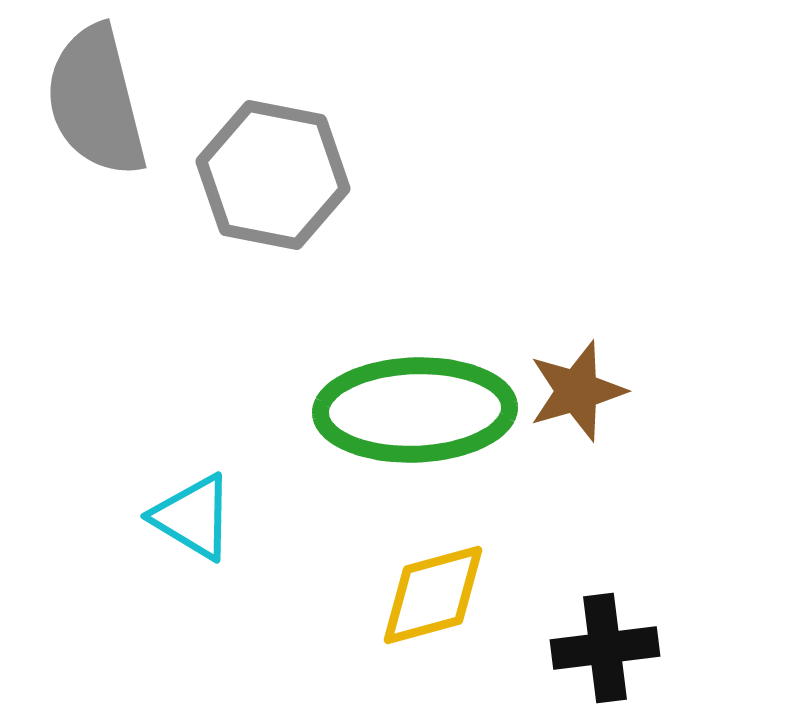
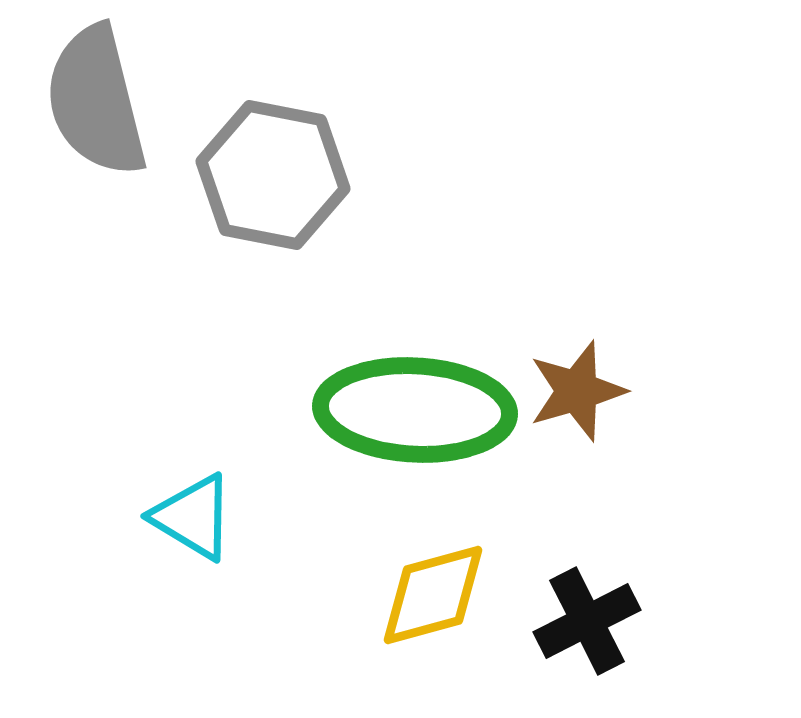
green ellipse: rotated 5 degrees clockwise
black cross: moved 18 px left, 27 px up; rotated 20 degrees counterclockwise
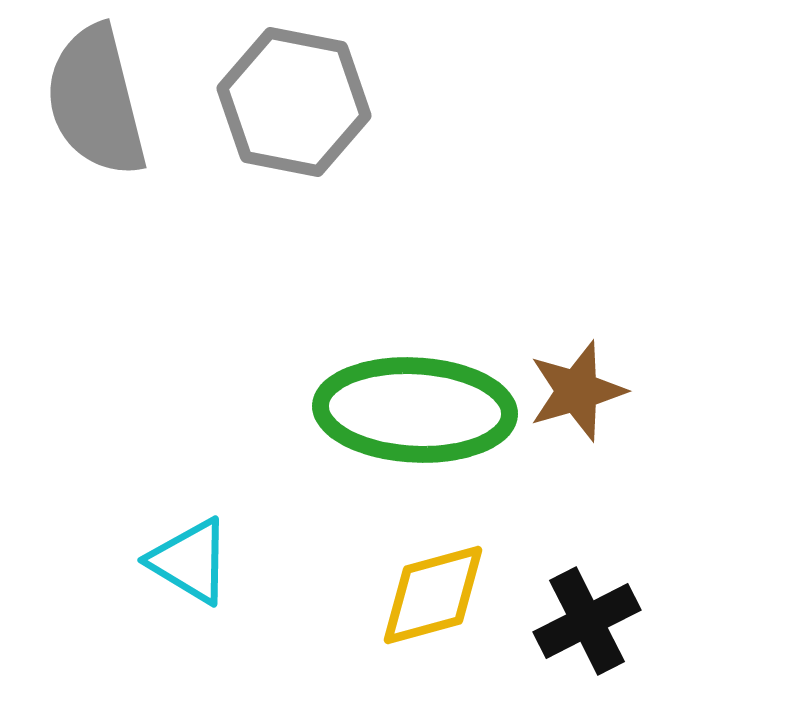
gray hexagon: moved 21 px right, 73 px up
cyan triangle: moved 3 px left, 44 px down
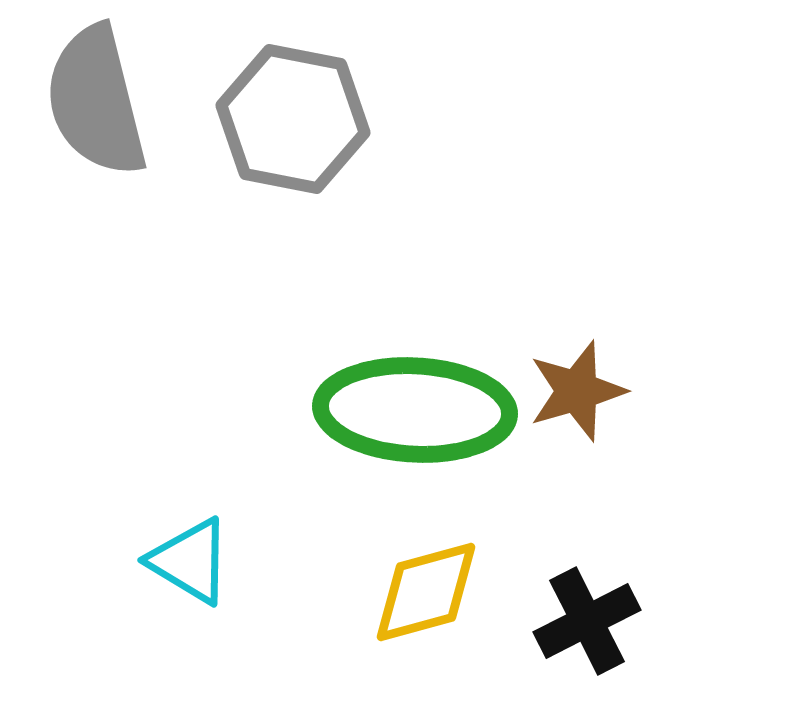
gray hexagon: moved 1 px left, 17 px down
yellow diamond: moved 7 px left, 3 px up
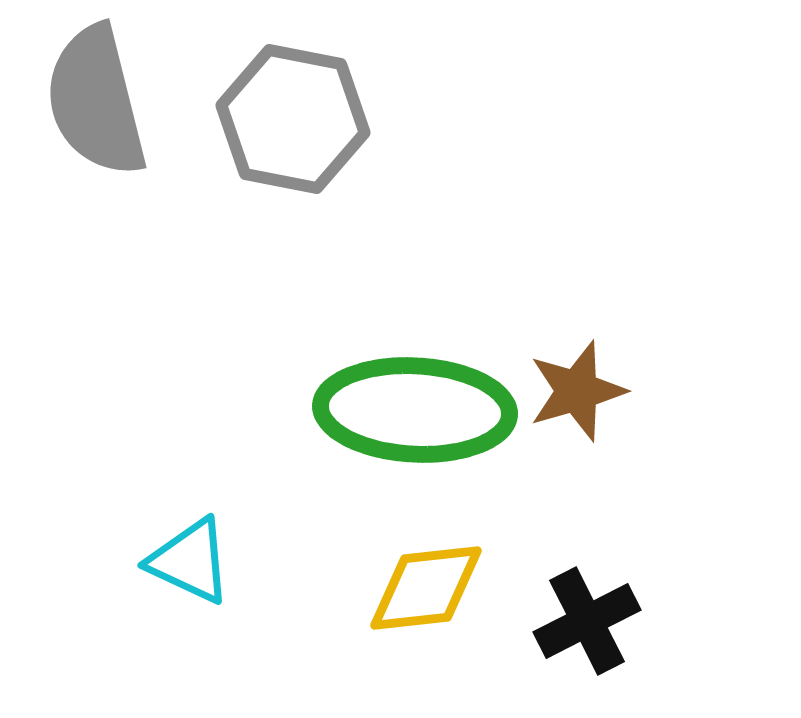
cyan triangle: rotated 6 degrees counterclockwise
yellow diamond: moved 4 px up; rotated 9 degrees clockwise
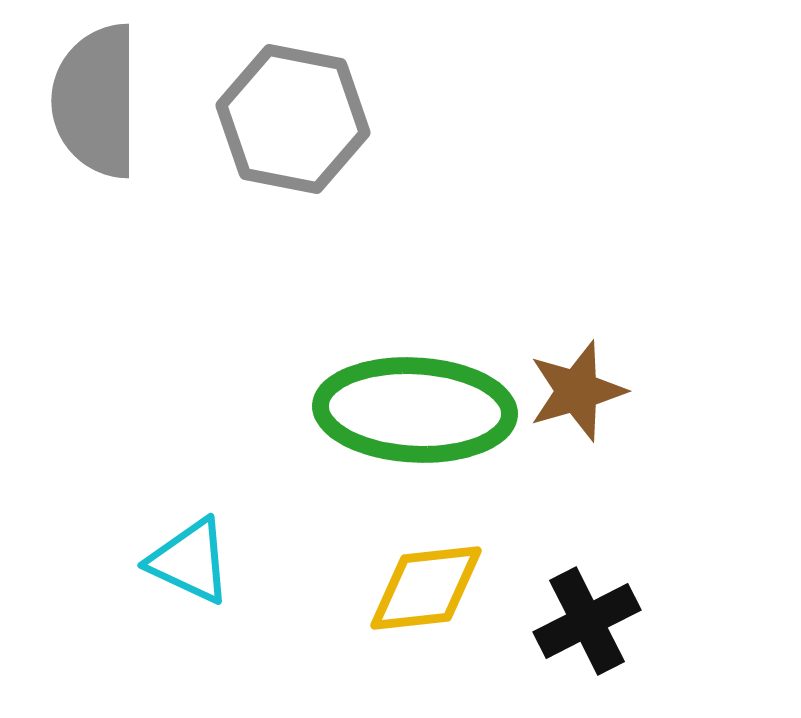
gray semicircle: rotated 14 degrees clockwise
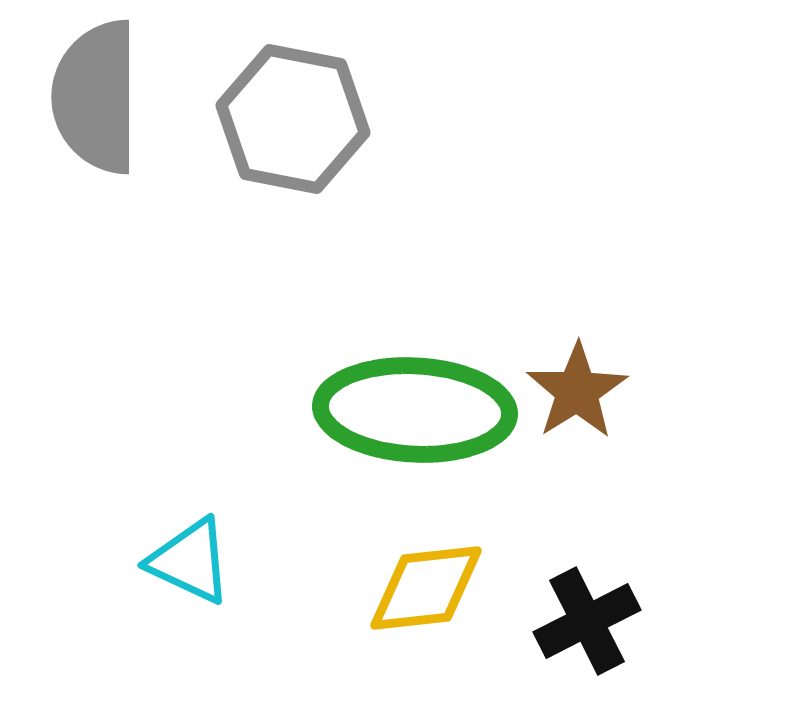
gray semicircle: moved 4 px up
brown star: rotated 16 degrees counterclockwise
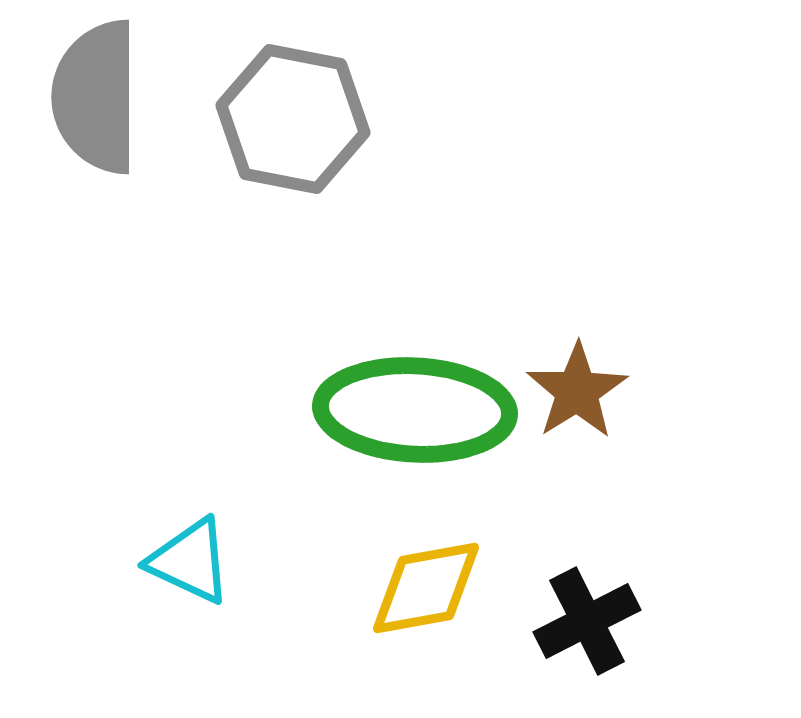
yellow diamond: rotated 4 degrees counterclockwise
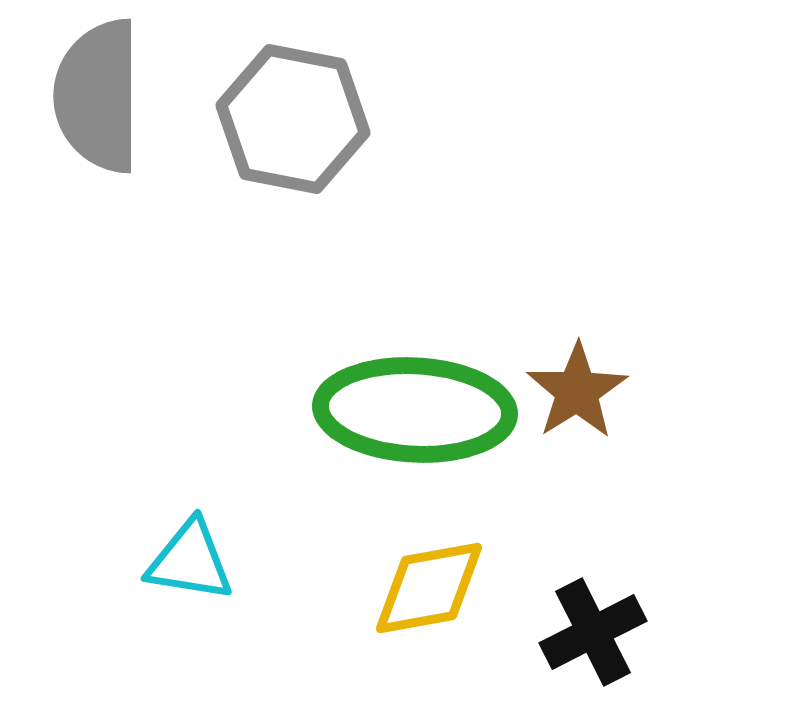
gray semicircle: moved 2 px right, 1 px up
cyan triangle: rotated 16 degrees counterclockwise
yellow diamond: moved 3 px right
black cross: moved 6 px right, 11 px down
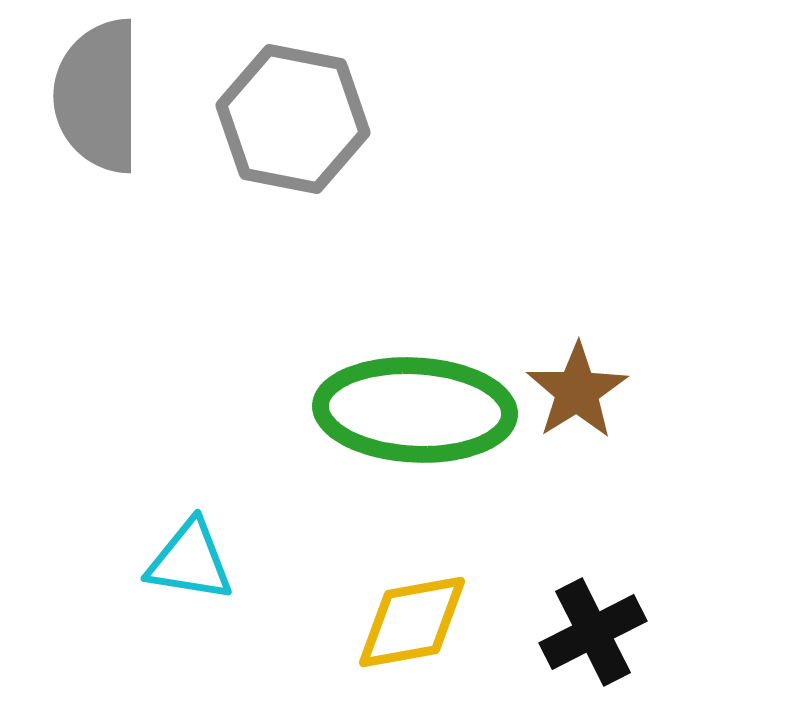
yellow diamond: moved 17 px left, 34 px down
